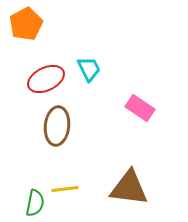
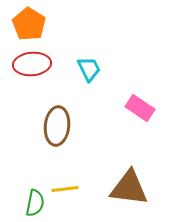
orange pentagon: moved 3 px right; rotated 12 degrees counterclockwise
red ellipse: moved 14 px left, 15 px up; rotated 21 degrees clockwise
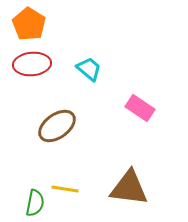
cyan trapezoid: rotated 24 degrees counterclockwise
brown ellipse: rotated 48 degrees clockwise
yellow line: rotated 16 degrees clockwise
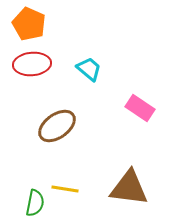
orange pentagon: rotated 8 degrees counterclockwise
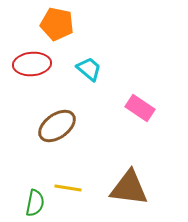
orange pentagon: moved 28 px right; rotated 12 degrees counterclockwise
yellow line: moved 3 px right, 1 px up
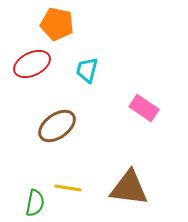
red ellipse: rotated 21 degrees counterclockwise
cyan trapezoid: moved 2 px left, 1 px down; rotated 116 degrees counterclockwise
pink rectangle: moved 4 px right
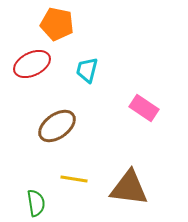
yellow line: moved 6 px right, 9 px up
green semicircle: moved 1 px right; rotated 20 degrees counterclockwise
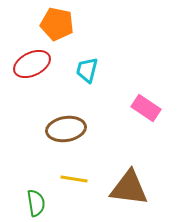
pink rectangle: moved 2 px right
brown ellipse: moved 9 px right, 3 px down; rotated 27 degrees clockwise
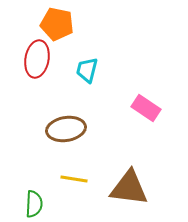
red ellipse: moved 5 px right, 5 px up; rotated 54 degrees counterclockwise
green semicircle: moved 2 px left, 1 px down; rotated 12 degrees clockwise
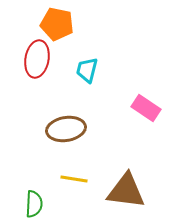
brown triangle: moved 3 px left, 3 px down
